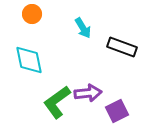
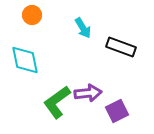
orange circle: moved 1 px down
black rectangle: moved 1 px left
cyan diamond: moved 4 px left
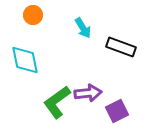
orange circle: moved 1 px right
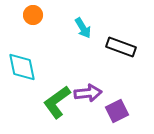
cyan diamond: moved 3 px left, 7 px down
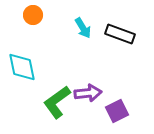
black rectangle: moved 1 px left, 13 px up
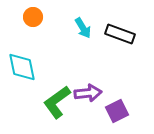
orange circle: moved 2 px down
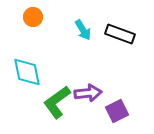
cyan arrow: moved 2 px down
cyan diamond: moved 5 px right, 5 px down
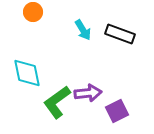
orange circle: moved 5 px up
cyan diamond: moved 1 px down
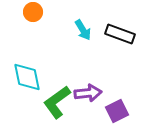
cyan diamond: moved 4 px down
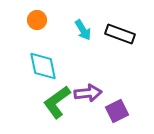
orange circle: moved 4 px right, 8 px down
cyan diamond: moved 16 px right, 11 px up
